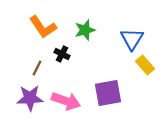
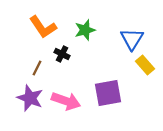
purple star: rotated 24 degrees clockwise
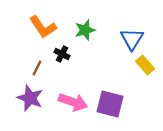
purple square: moved 2 px right, 11 px down; rotated 24 degrees clockwise
pink arrow: moved 7 px right, 1 px down
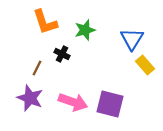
orange L-shape: moved 2 px right, 5 px up; rotated 16 degrees clockwise
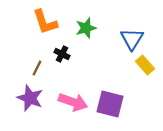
green star: moved 1 px right, 2 px up
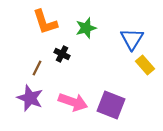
purple square: moved 1 px right, 1 px down; rotated 8 degrees clockwise
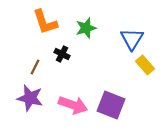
brown line: moved 2 px left, 1 px up
purple star: rotated 8 degrees counterclockwise
pink arrow: moved 3 px down
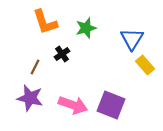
black cross: rotated 28 degrees clockwise
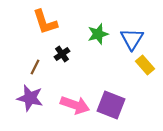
green star: moved 12 px right, 6 px down
pink arrow: moved 2 px right
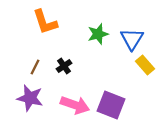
black cross: moved 2 px right, 12 px down
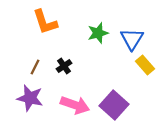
green star: moved 1 px up
purple square: moved 3 px right; rotated 20 degrees clockwise
